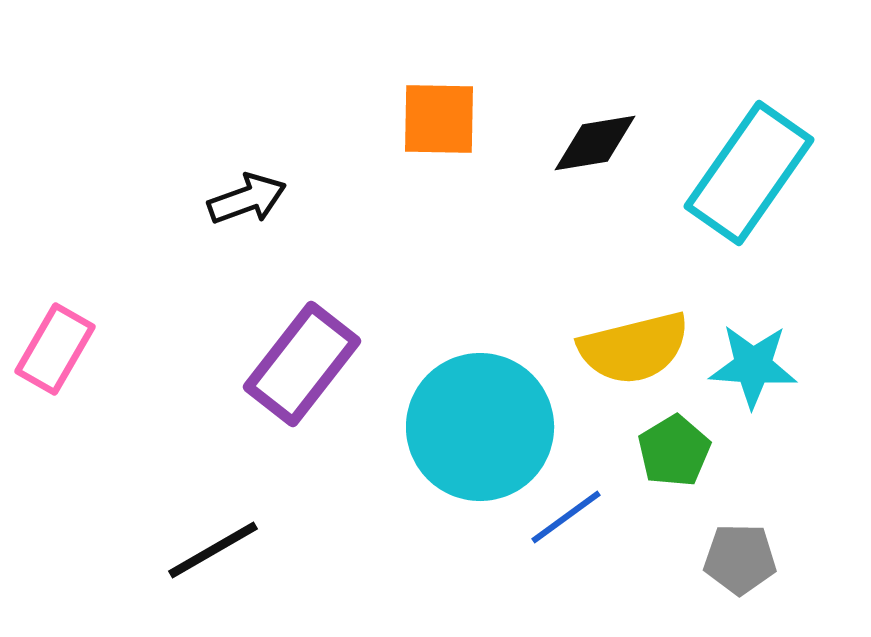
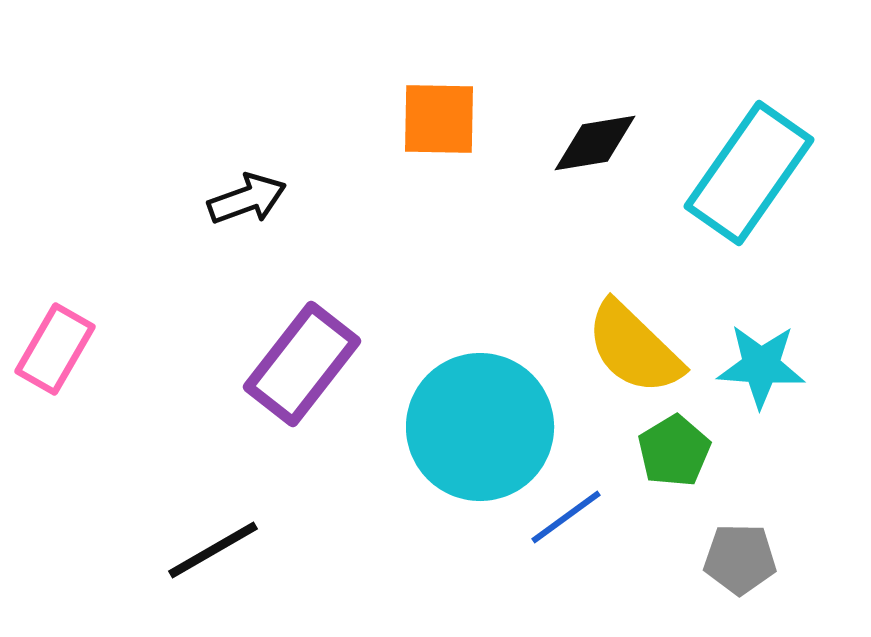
yellow semicircle: rotated 58 degrees clockwise
cyan star: moved 8 px right
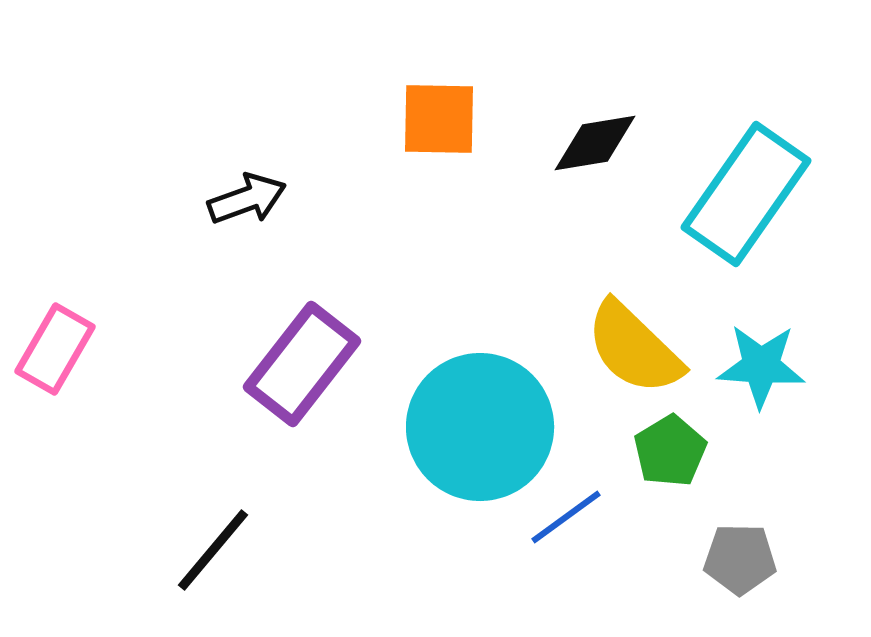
cyan rectangle: moved 3 px left, 21 px down
green pentagon: moved 4 px left
black line: rotated 20 degrees counterclockwise
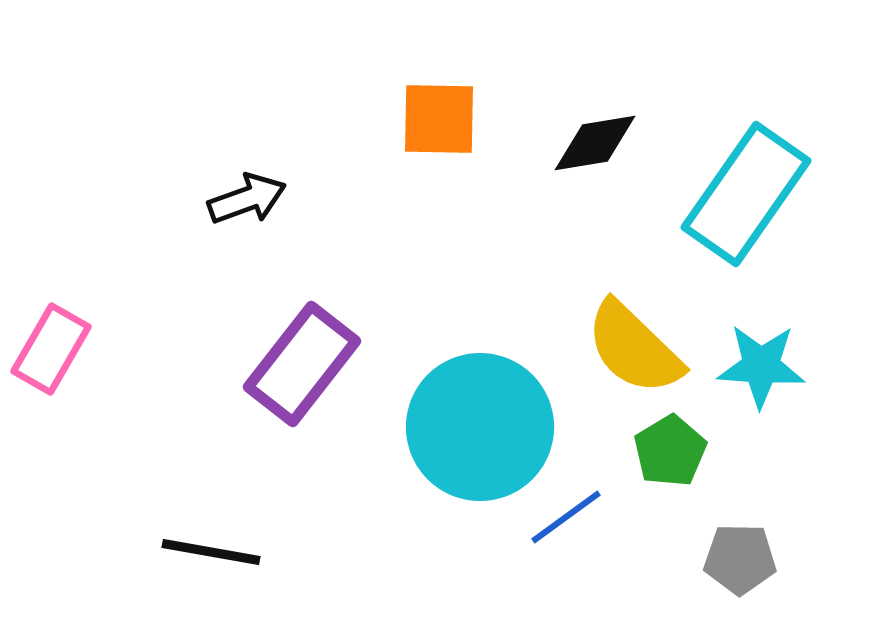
pink rectangle: moved 4 px left
black line: moved 2 px left, 2 px down; rotated 60 degrees clockwise
